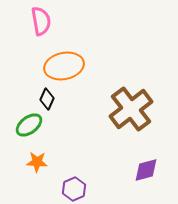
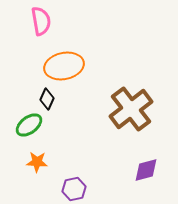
purple hexagon: rotated 10 degrees clockwise
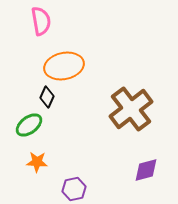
black diamond: moved 2 px up
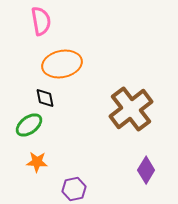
orange ellipse: moved 2 px left, 2 px up
black diamond: moved 2 px left, 1 px down; rotated 35 degrees counterclockwise
purple diamond: rotated 44 degrees counterclockwise
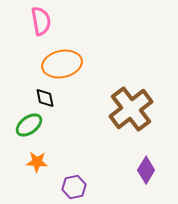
purple hexagon: moved 2 px up
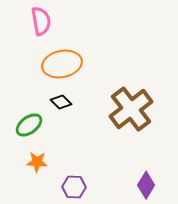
black diamond: moved 16 px right, 4 px down; rotated 35 degrees counterclockwise
purple diamond: moved 15 px down
purple hexagon: rotated 15 degrees clockwise
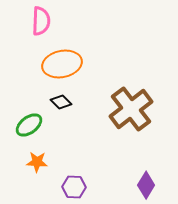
pink semicircle: rotated 12 degrees clockwise
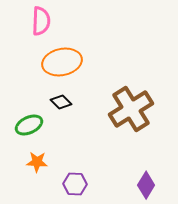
orange ellipse: moved 2 px up
brown cross: rotated 6 degrees clockwise
green ellipse: rotated 12 degrees clockwise
purple hexagon: moved 1 px right, 3 px up
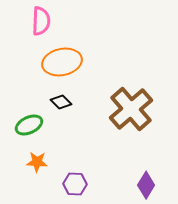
brown cross: rotated 9 degrees counterclockwise
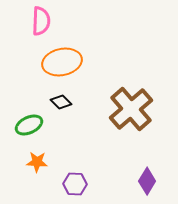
purple diamond: moved 1 px right, 4 px up
